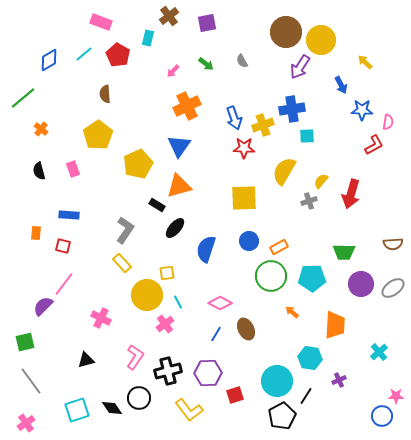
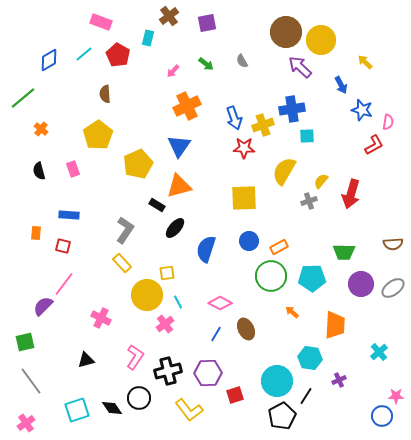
purple arrow at (300, 67): rotated 100 degrees clockwise
blue star at (362, 110): rotated 15 degrees clockwise
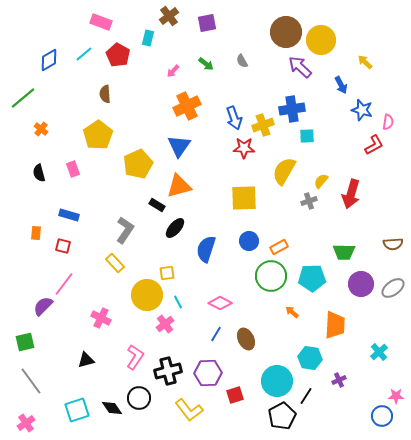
black semicircle at (39, 171): moved 2 px down
blue rectangle at (69, 215): rotated 12 degrees clockwise
yellow rectangle at (122, 263): moved 7 px left
brown ellipse at (246, 329): moved 10 px down
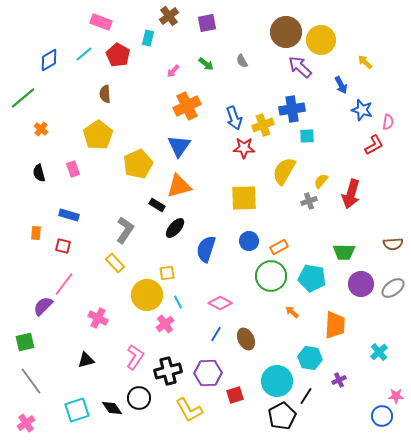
cyan pentagon at (312, 278): rotated 12 degrees clockwise
pink cross at (101, 318): moved 3 px left
yellow L-shape at (189, 410): rotated 8 degrees clockwise
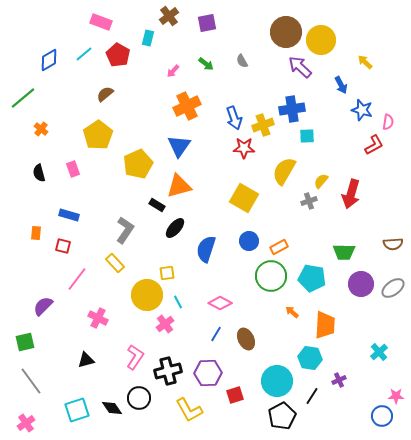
brown semicircle at (105, 94): rotated 54 degrees clockwise
yellow square at (244, 198): rotated 32 degrees clockwise
pink line at (64, 284): moved 13 px right, 5 px up
orange trapezoid at (335, 325): moved 10 px left
black line at (306, 396): moved 6 px right
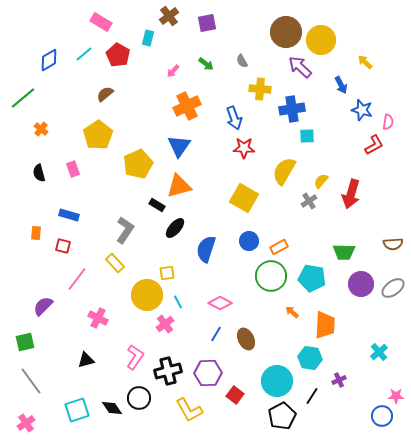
pink rectangle at (101, 22): rotated 10 degrees clockwise
yellow cross at (263, 125): moved 3 px left, 36 px up; rotated 25 degrees clockwise
gray cross at (309, 201): rotated 14 degrees counterclockwise
red square at (235, 395): rotated 36 degrees counterclockwise
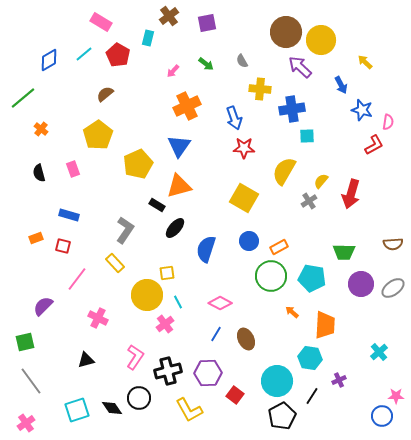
orange rectangle at (36, 233): moved 5 px down; rotated 64 degrees clockwise
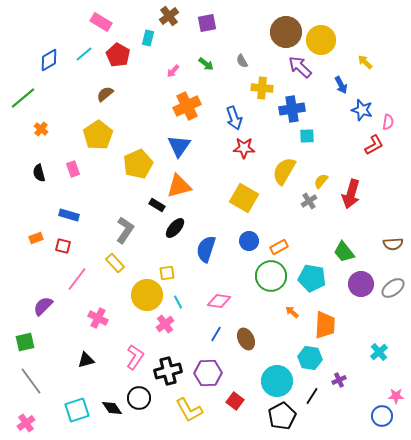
yellow cross at (260, 89): moved 2 px right, 1 px up
green trapezoid at (344, 252): rotated 50 degrees clockwise
pink diamond at (220, 303): moved 1 px left, 2 px up; rotated 20 degrees counterclockwise
red square at (235, 395): moved 6 px down
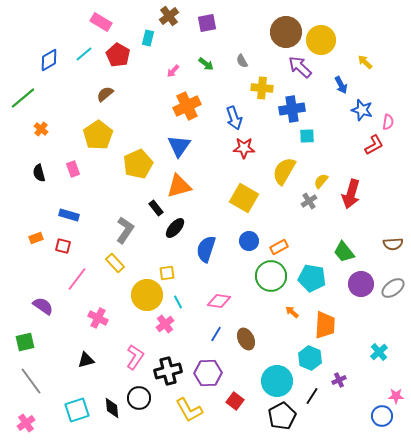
black rectangle at (157, 205): moved 1 px left, 3 px down; rotated 21 degrees clockwise
purple semicircle at (43, 306): rotated 80 degrees clockwise
cyan hexagon at (310, 358): rotated 15 degrees clockwise
black diamond at (112, 408): rotated 30 degrees clockwise
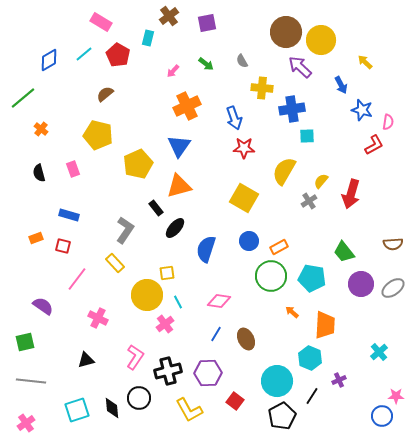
yellow pentagon at (98, 135): rotated 24 degrees counterclockwise
gray line at (31, 381): rotated 48 degrees counterclockwise
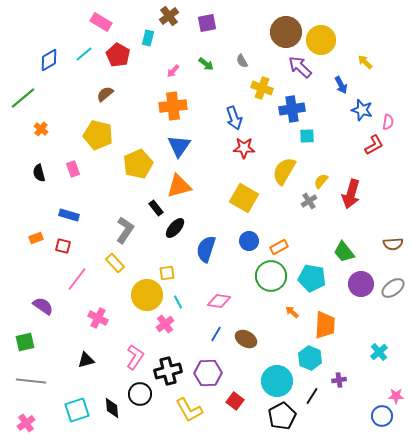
yellow cross at (262, 88): rotated 15 degrees clockwise
orange cross at (187, 106): moved 14 px left; rotated 20 degrees clockwise
brown ellipse at (246, 339): rotated 35 degrees counterclockwise
purple cross at (339, 380): rotated 16 degrees clockwise
black circle at (139, 398): moved 1 px right, 4 px up
